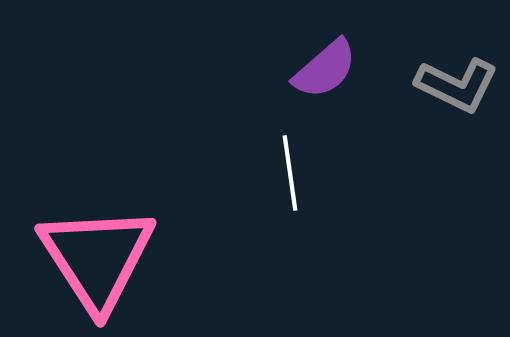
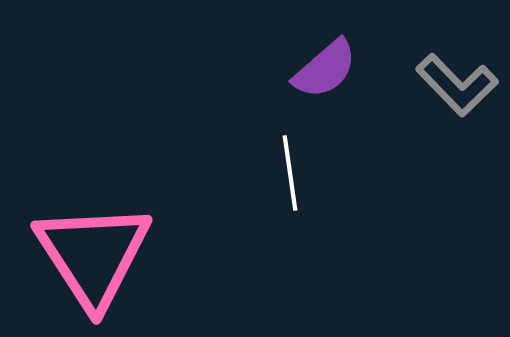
gray L-shape: rotated 20 degrees clockwise
pink triangle: moved 4 px left, 3 px up
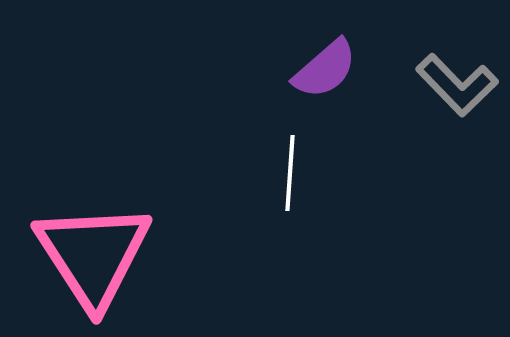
white line: rotated 12 degrees clockwise
